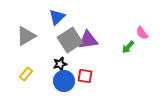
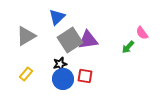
blue circle: moved 1 px left, 2 px up
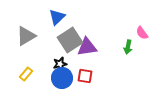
purple triangle: moved 1 px left, 7 px down
green arrow: rotated 32 degrees counterclockwise
blue circle: moved 1 px left, 1 px up
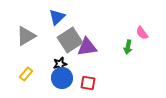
red square: moved 3 px right, 7 px down
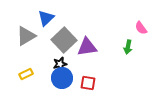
blue triangle: moved 11 px left, 1 px down
pink semicircle: moved 1 px left, 5 px up
gray square: moved 6 px left; rotated 10 degrees counterclockwise
yellow rectangle: rotated 24 degrees clockwise
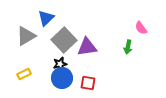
yellow rectangle: moved 2 px left
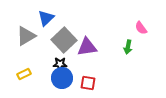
black star: rotated 16 degrees clockwise
